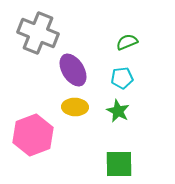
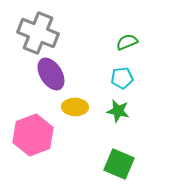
purple ellipse: moved 22 px left, 4 px down
green star: rotated 15 degrees counterclockwise
green square: rotated 24 degrees clockwise
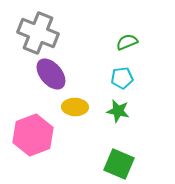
purple ellipse: rotated 8 degrees counterclockwise
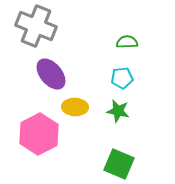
gray cross: moved 2 px left, 7 px up
green semicircle: rotated 20 degrees clockwise
pink hexagon: moved 6 px right, 1 px up; rotated 6 degrees counterclockwise
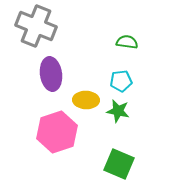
green semicircle: rotated 10 degrees clockwise
purple ellipse: rotated 32 degrees clockwise
cyan pentagon: moved 1 px left, 3 px down
yellow ellipse: moved 11 px right, 7 px up
pink hexagon: moved 18 px right, 2 px up; rotated 9 degrees clockwise
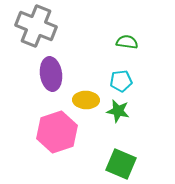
green square: moved 2 px right
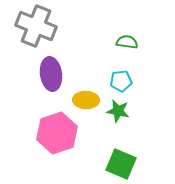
pink hexagon: moved 1 px down
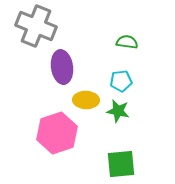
purple ellipse: moved 11 px right, 7 px up
green square: rotated 28 degrees counterclockwise
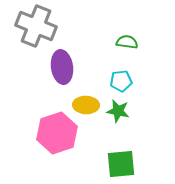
yellow ellipse: moved 5 px down
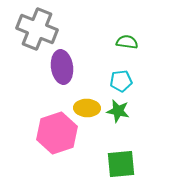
gray cross: moved 1 px right, 3 px down
yellow ellipse: moved 1 px right, 3 px down
